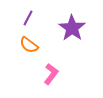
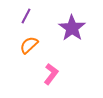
purple line: moved 2 px left, 2 px up
orange semicircle: rotated 102 degrees clockwise
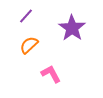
purple line: rotated 14 degrees clockwise
pink L-shape: rotated 65 degrees counterclockwise
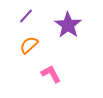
purple star: moved 4 px left, 3 px up
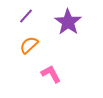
purple star: moved 3 px up
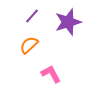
purple line: moved 6 px right
purple star: rotated 20 degrees clockwise
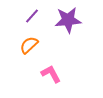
purple star: moved 2 px up; rotated 12 degrees clockwise
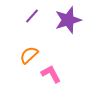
purple star: rotated 12 degrees counterclockwise
orange semicircle: moved 10 px down
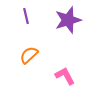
purple line: moved 6 px left; rotated 56 degrees counterclockwise
pink L-shape: moved 14 px right, 2 px down
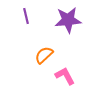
purple star: rotated 12 degrees clockwise
orange semicircle: moved 15 px right
